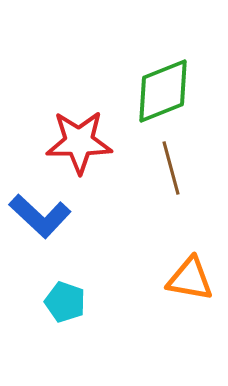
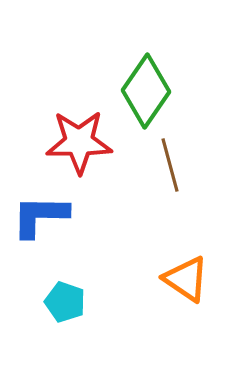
green diamond: moved 17 px left; rotated 34 degrees counterclockwise
brown line: moved 1 px left, 3 px up
blue L-shape: rotated 138 degrees clockwise
orange triangle: moved 4 px left; rotated 24 degrees clockwise
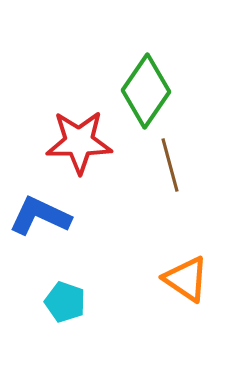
blue L-shape: rotated 24 degrees clockwise
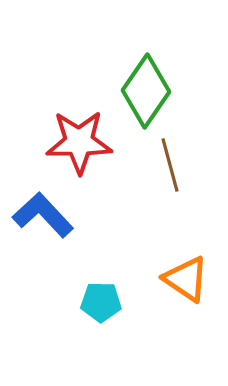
blue L-shape: moved 3 px right, 1 px up; rotated 22 degrees clockwise
cyan pentagon: moved 36 px right; rotated 18 degrees counterclockwise
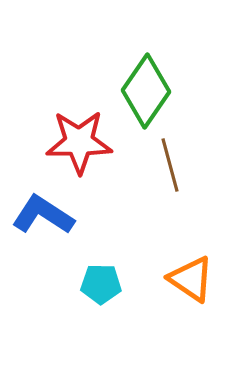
blue L-shape: rotated 14 degrees counterclockwise
orange triangle: moved 5 px right
cyan pentagon: moved 18 px up
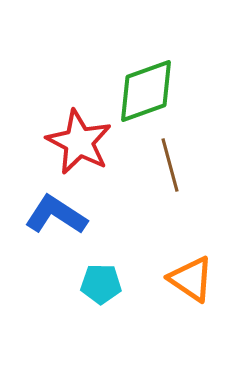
green diamond: rotated 36 degrees clockwise
red star: rotated 28 degrees clockwise
blue L-shape: moved 13 px right
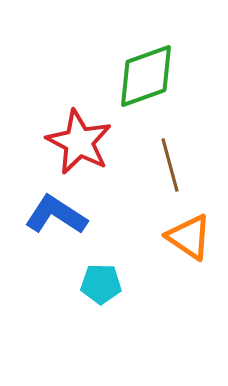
green diamond: moved 15 px up
orange triangle: moved 2 px left, 42 px up
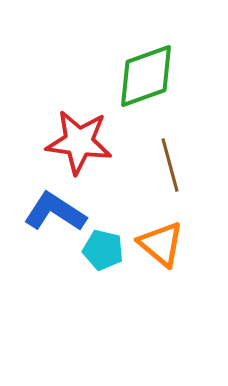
red star: rotated 20 degrees counterclockwise
blue L-shape: moved 1 px left, 3 px up
orange triangle: moved 28 px left, 7 px down; rotated 6 degrees clockwise
cyan pentagon: moved 2 px right, 34 px up; rotated 12 degrees clockwise
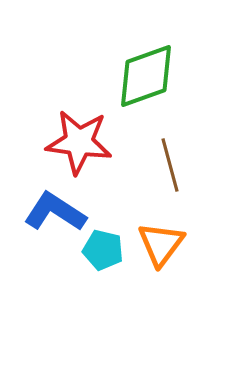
orange triangle: rotated 27 degrees clockwise
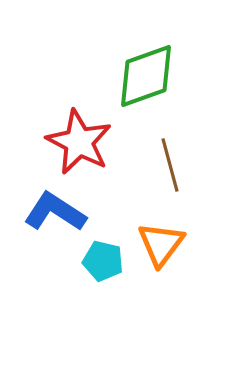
red star: rotated 20 degrees clockwise
cyan pentagon: moved 11 px down
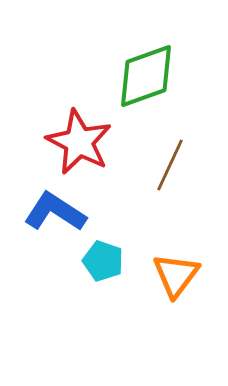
brown line: rotated 40 degrees clockwise
orange triangle: moved 15 px right, 31 px down
cyan pentagon: rotated 6 degrees clockwise
